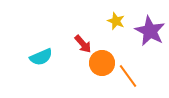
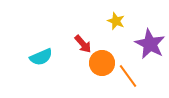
purple star: moved 13 px down
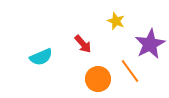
purple star: rotated 16 degrees clockwise
orange circle: moved 4 px left, 16 px down
orange line: moved 2 px right, 5 px up
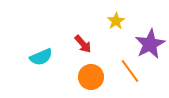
yellow star: rotated 18 degrees clockwise
orange circle: moved 7 px left, 2 px up
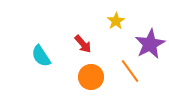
cyan semicircle: moved 1 px up; rotated 80 degrees clockwise
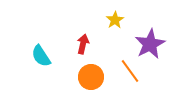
yellow star: moved 1 px left, 1 px up
red arrow: rotated 126 degrees counterclockwise
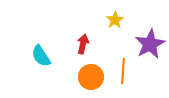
orange line: moved 7 px left; rotated 40 degrees clockwise
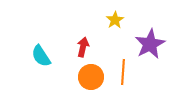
red arrow: moved 3 px down
orange line: moved 1 px down
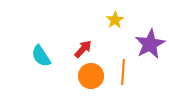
red arrow: moved 2 px down; rotated 30 degrees clockwise
orange circle: moved 1 px up
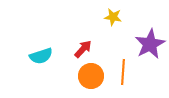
yellow star: moved 2 px left, 3 px up; rotated 30 degrees counterclockwise
cyan semicircle: rotated 75 degrees counterclockwise
